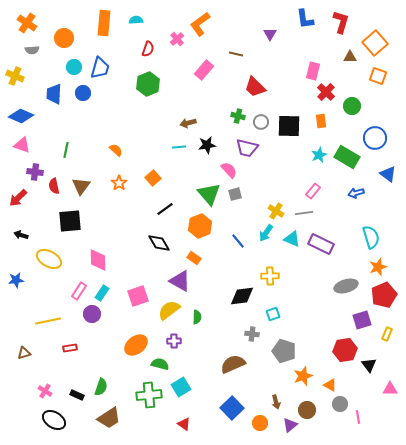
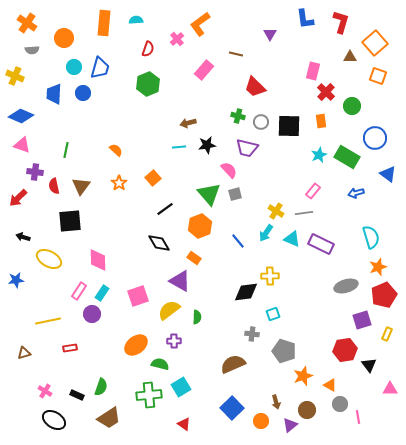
black arrow at (21, 235): moved 2 px right, 2 px down
black diamond at (242, 296): moved 4 px right, 4 px up
orange circle at (260, 423): moved 1 px right, 2 px up
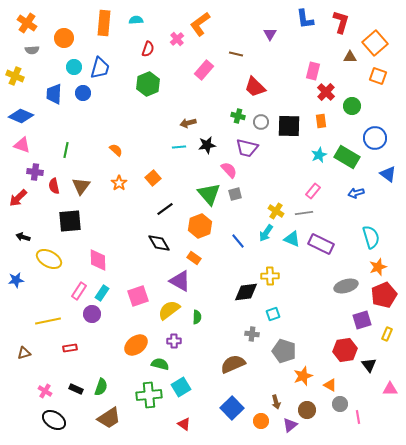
black rectangle at (77, 395): moved 1 px left, 6 px up
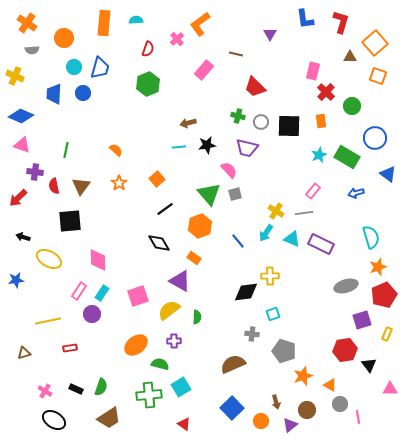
orange square at (153, 178): moved 4 px right, 1 px down
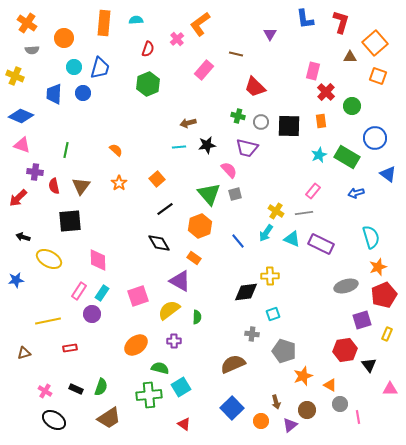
green semicircle at (160, 364): moved 4 px down
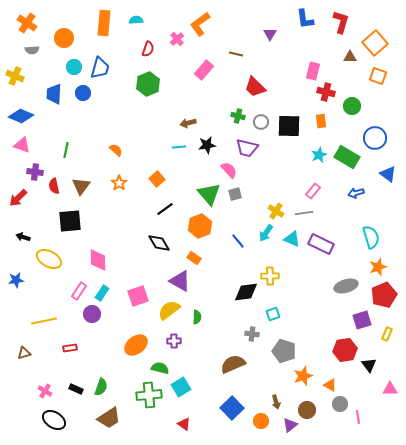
red cross at (326, 92): rotated 30 degrees counterclockwise
yellow line at (48, 321): moved 4 px left
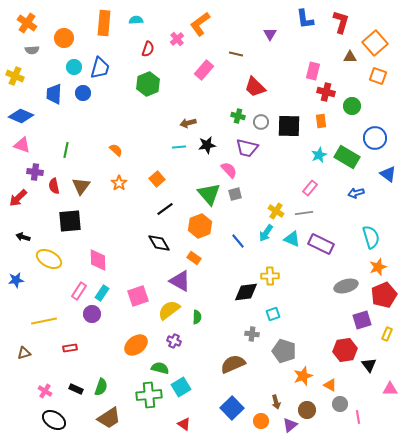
pink rectangle at (313, 191): moved 3 px left, 3 px up
purple cross at (174, 341): rotated 24 degrees clockwise
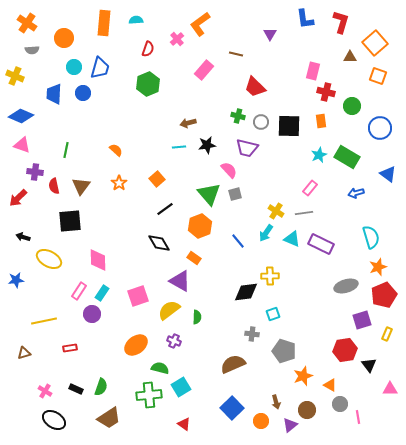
blue circle at (375, 138): moved 5 px right, 10 px up
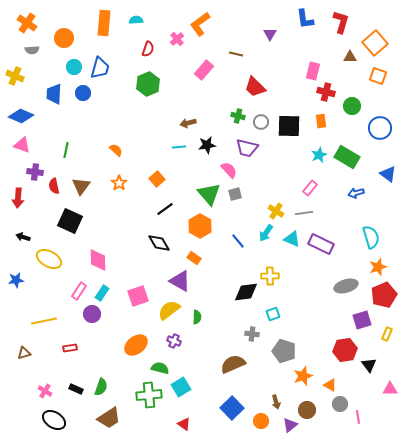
red arrow at (18, 198): rotated 42 degrees counterclockwise
black square at (70, 221): rotated 30 degrees clockwise
orange hexagon at (200, 226): rotated 10 degrees counterclockwise
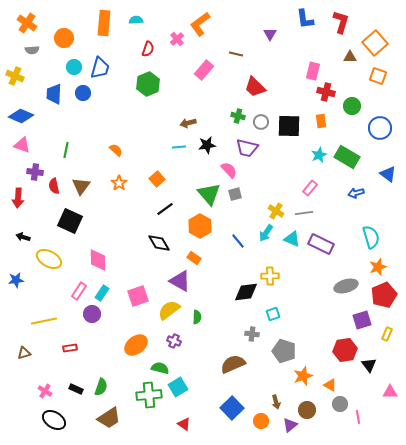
cyan square at (181, 387): moved 3 px left
pink triangle at (390, 389): moved 3 px down
